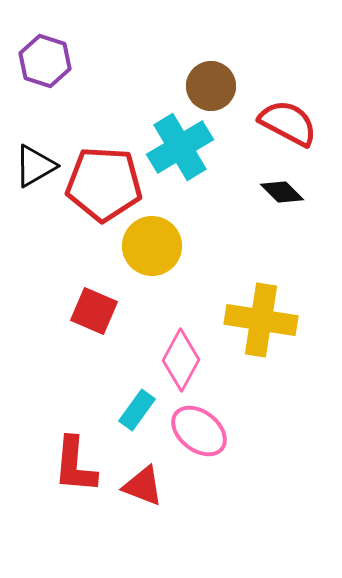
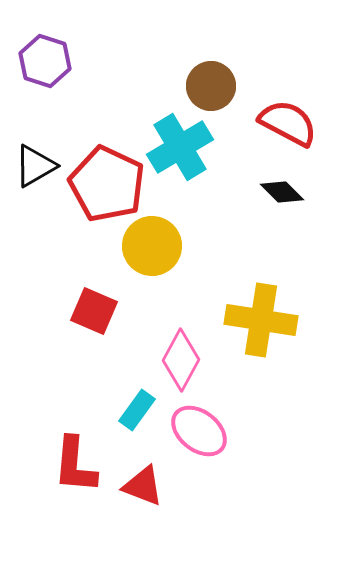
red pentagon: moved 3 px right; rotated 22 degrees clockwise
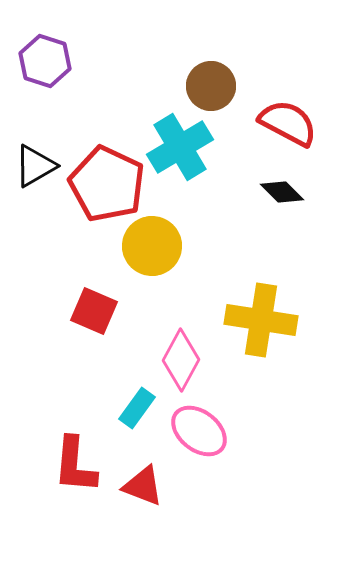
cyan rectangle: moved 2 px up
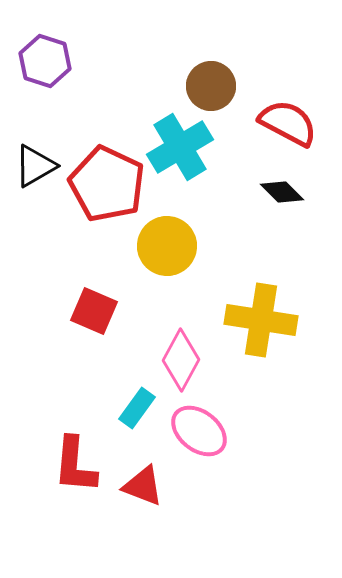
yellow circle: moved 15 px right
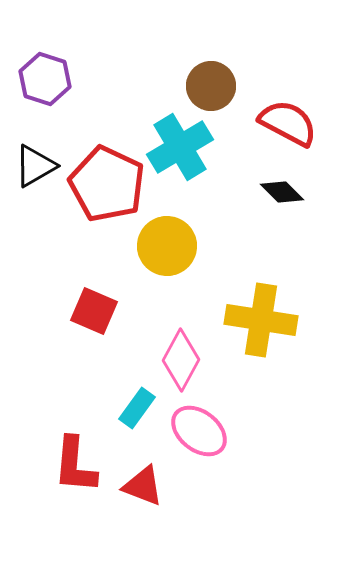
purple hexagon: moved 18 px down
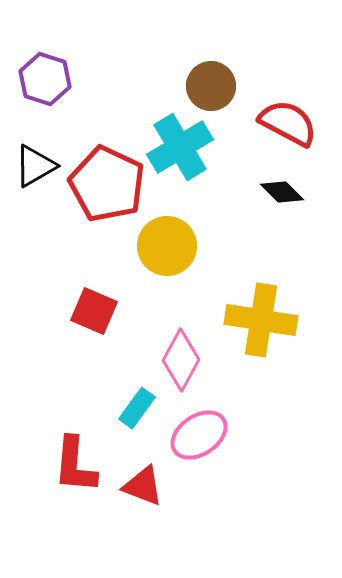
pink ellipse: moved 4 px down; rotated 72 degrees counterclockwise
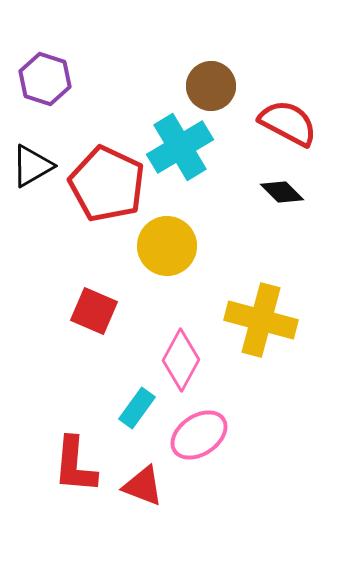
black triangle: moved 3 px left
yellow cross: rotated 6 degrees clockwise
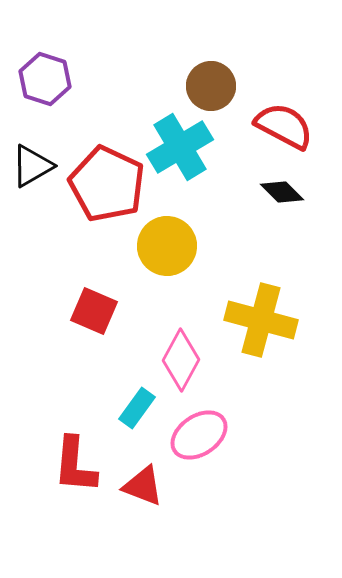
red semicircle: moved 4 px left, 3 px down
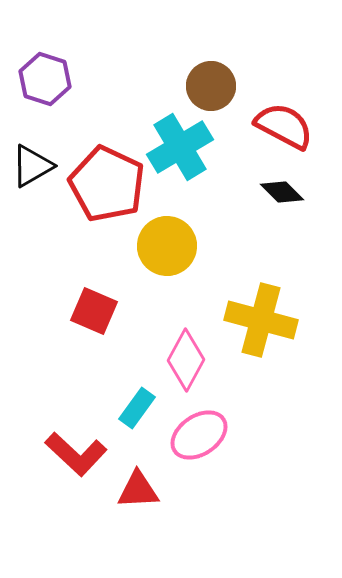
pink diamond: moved 5 px right
red L-shape: moved 1 px right, 11 px up; rotated 52 degrees counterclockwise
red triangle: moved 5 px left, 4 px down; rotated 24 degrees counterclockwise
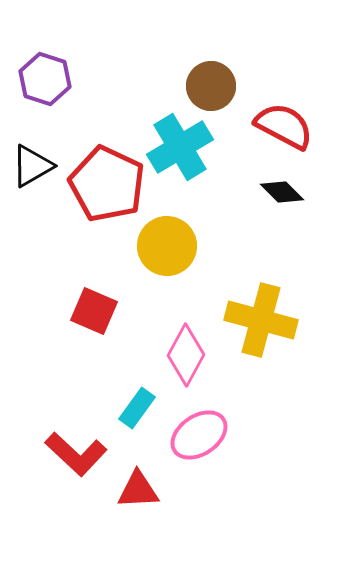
pink diamond: moved 5 px up
